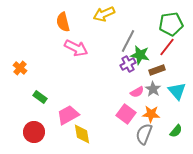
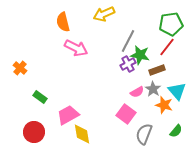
orange star: moved 13 px right, 9 px up; rotated 12 degrees clockwise
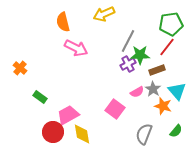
green star: rotated 12 degrees counterclockwise
orange star: moved 1 px left, 1 px down
pink square: moved 11 px left, 5 px up
red circle: moved 19 px right
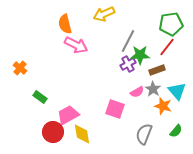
orange semicircle: moved 2 px right, 2 px down
pink arrow: moved 3 px up
pink square: rotated 18 degrees counterclockwise
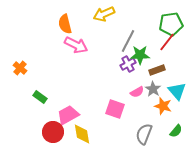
red line: moved 5 px up
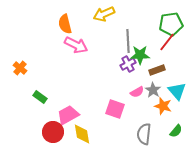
gray line: rotated 30 degrees counterclockwise
gray star: moved 1 px down
gray semicircle: rotated 15 degrees counterclockwise
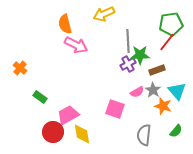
gray semicircle: moved 1 px down
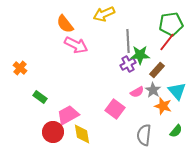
orange semicircle: rotated 24 degrees counterclockwise
brown rectangle: rotated 28 degrees counterclockwise
pink square: rotated 18 degrees clockwise
